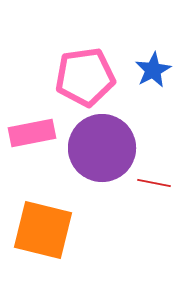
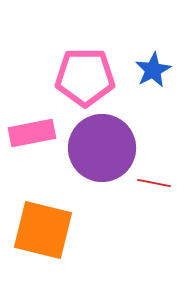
pink pentagon: rotated 8 degrees clockwise
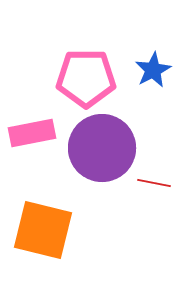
pink pentagon: moved 1 px right, 1 px down
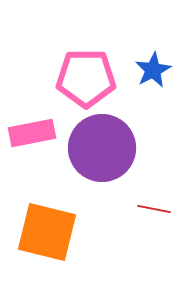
red line: moved 26 px down
orange square: moved 4 px right, 2 px down
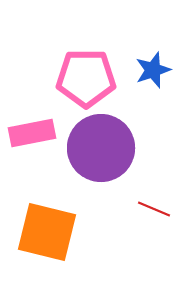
blue star: rotated 9 degrees clockwise
purple circle: moved 1 px left
red line: rotated 12 degrees clockwise
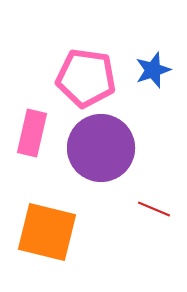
pink pentagon: rotated 8 degrees clockwise
pink rectangle: rotated 66 degrees counterclockwise
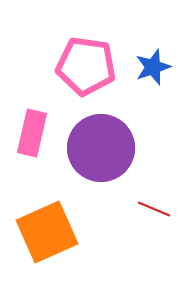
blue star: moved 3 px up
pink pentagon: moved 12 px up
orange square: rotated 38 degrees counterclockwise
